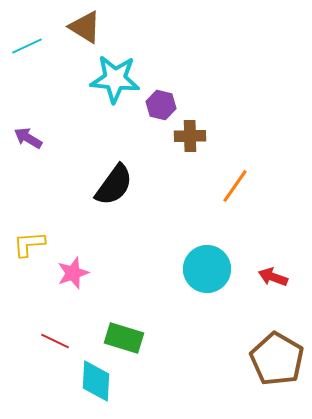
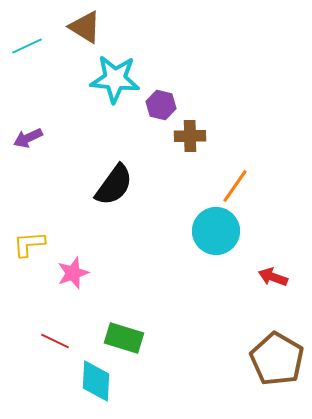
purple arrow: rotated 56 degrees counterclockwise
cyan circle: moved 9 px right, 38 px up
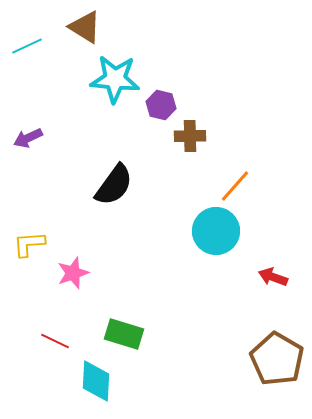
orange line: rotated 6 degrees clockwise
green rectangle: moved 4 px up
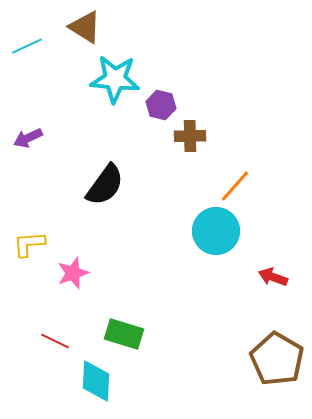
black semicircle: moved 9 px left
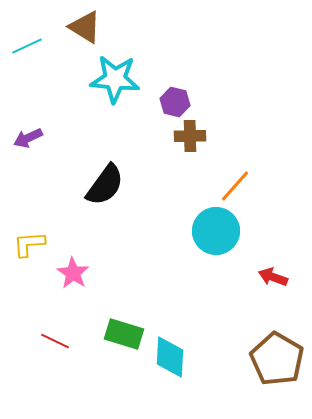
purple hexagon: moved 14 px right, 3 px up
pink star: rotated 20 degrees counterclockwise
cyan diamond: moved 74 px right, 24 px up
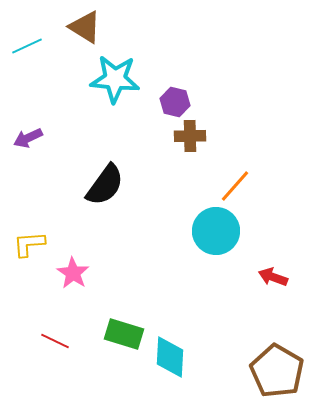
brown pentagon: moved 12 px down
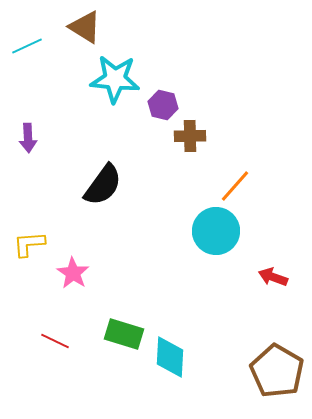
purple hexagon: moved 12 px left, 3 px down
purple arrow: rotated 68 degrees counterclockwise
black semicircle: moved 2 px left
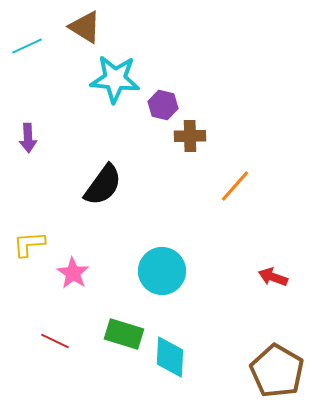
cyan circle: moved 54 px left, 40 px down
